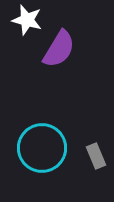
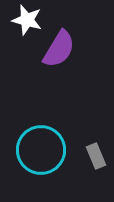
cyan circle: moved 1 px left, 2 px down
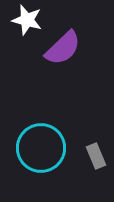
purple semicircle: moved 4 px right, 1 px up; rotated 15 degrees clockwise
cyan circle: moved 2 px up
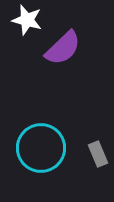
gray rectangle: moved 2 px right, 2 px up
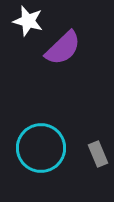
white star: moved 1 px right, 1 px down
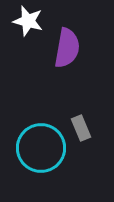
purple semicircle: moved 4 px right; rotated 36 degrees counterclockwise
gray rectangle: moved 17 px left, 26 px up
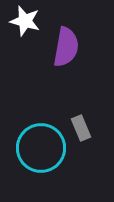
white star: moved 3 px left
purple semicircle: moved 1 px left, 1 px up
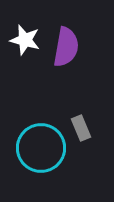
white star: moved 19 px down
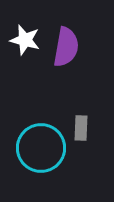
gray rectangle: rotated 25 degrees clockwise
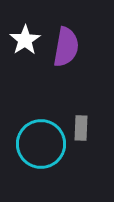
white star: rotated 24 degrees clockwise
cyan circle: moved 4 px up
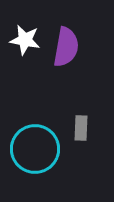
white star: rotated 28 degrees counterclockwise
cyan circle: moved 6 px left, 5 px down
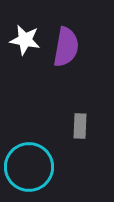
gray rectangle: moved 1 px left, 2 px up
cyan circle: moved 6 px left, 18 px down
